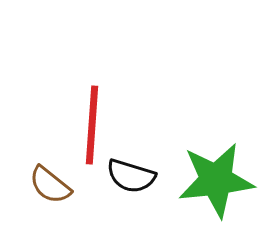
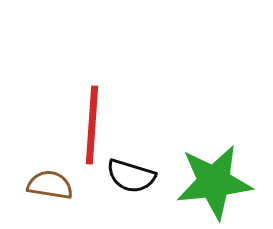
green star: moved 2 px left, 2 px down
brown semicircle: rotated 150 degrees clockwise
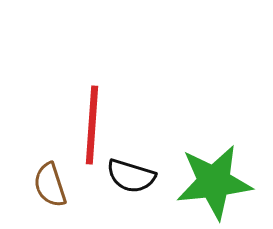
brown semicircle: rotated 117 degrees counterclockwise
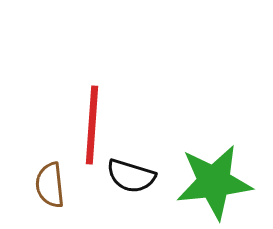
brown semicircle: rotated 12 degrees clockwise
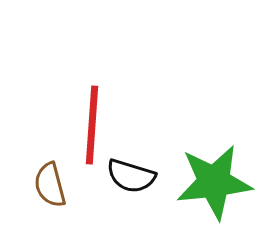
brown semicircle: rotated 9 degrees counterclockwise
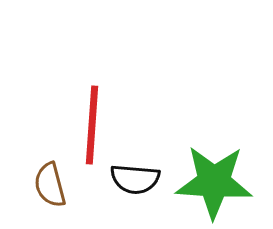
black semicircle: moved 4 px right, 3 px down; rotated 12 degrees counterclockwise
green star: rotated 10 degrees clockwise
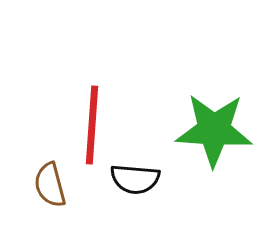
green star: moved 52 px up
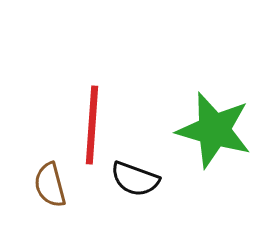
green star: rotated 12 degrees clockwise
black semicircle: rotated 15 degrees clockwise
